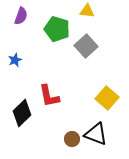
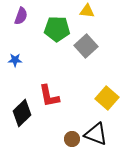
green pentagon: rotated 15 degrees counterclockwise
blue star: rotated 24 degrees clockwise
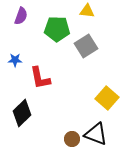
gray square: rotated 10 degrees clockwise
red L-shape: moved 9 px left, 18 px up
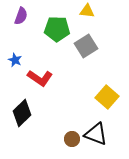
blue star: rotated 24 degrees clockwise
red L-shape: rotated 45 degrees counterclockwise
yellow square: moved 1 px up
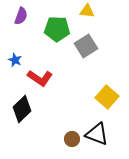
black diamond: moved 4 px up
black triangle: moved 1 px right
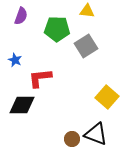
red L-shape: rotated 140 degrees clockwise
black diamond: moved 4 px up; rotated 44 degrees clockwise
black triangle: moved 1 px left
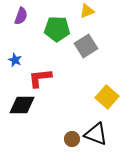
yellow triangle: rotated 28 degrees counterclockwise
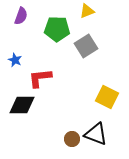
yellow square: rotated 15 degrees counterclockwise
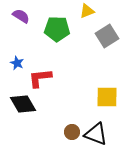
purple semicircle: rotated 78 degrees counterclockwise
gray square: moved 21 px right, 10 px up
blue star: moved 2 px right, 3 px down
yellow square: rotated 25 degrees counterclockwise
black diamond: moved 1 px right, 1 px up; rotated 60 degrees clockwise
brown circle: moved 7 px up
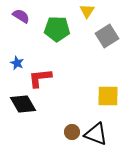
yellow triangle: rotated 35 degrees counterclockwise
yellow square: moved 1 px right, 1 px up
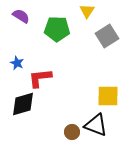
black diamond: rotated 76 degrees counterclockwise
black triangle: moved 9 px up
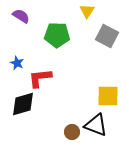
green pentagon: moved 6 px down
gray square: rotated 30 degrees counterclockwise
